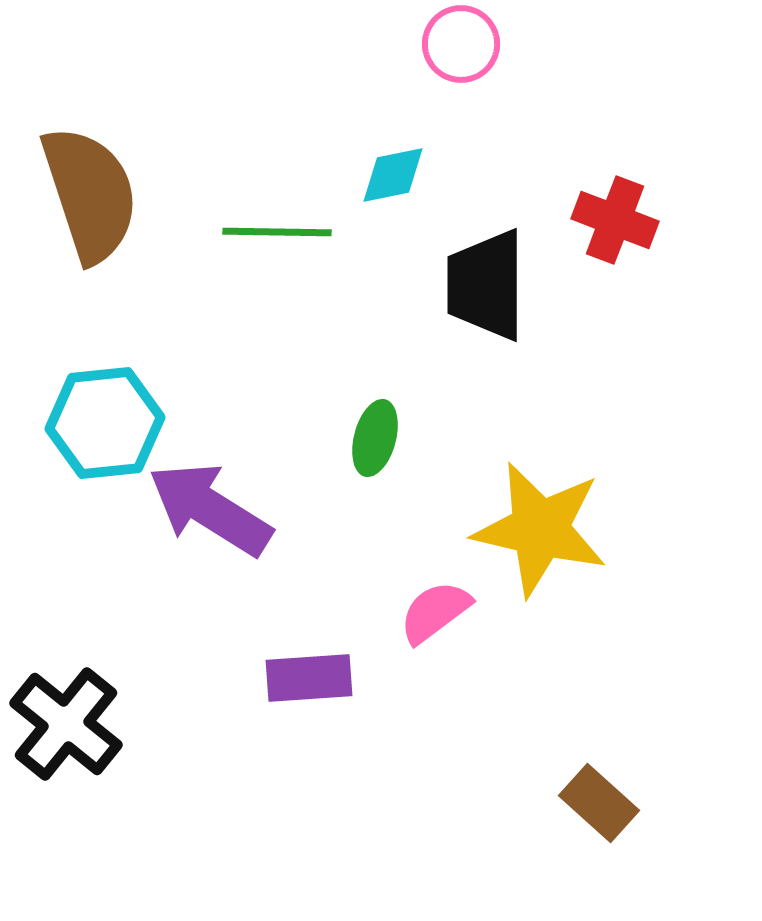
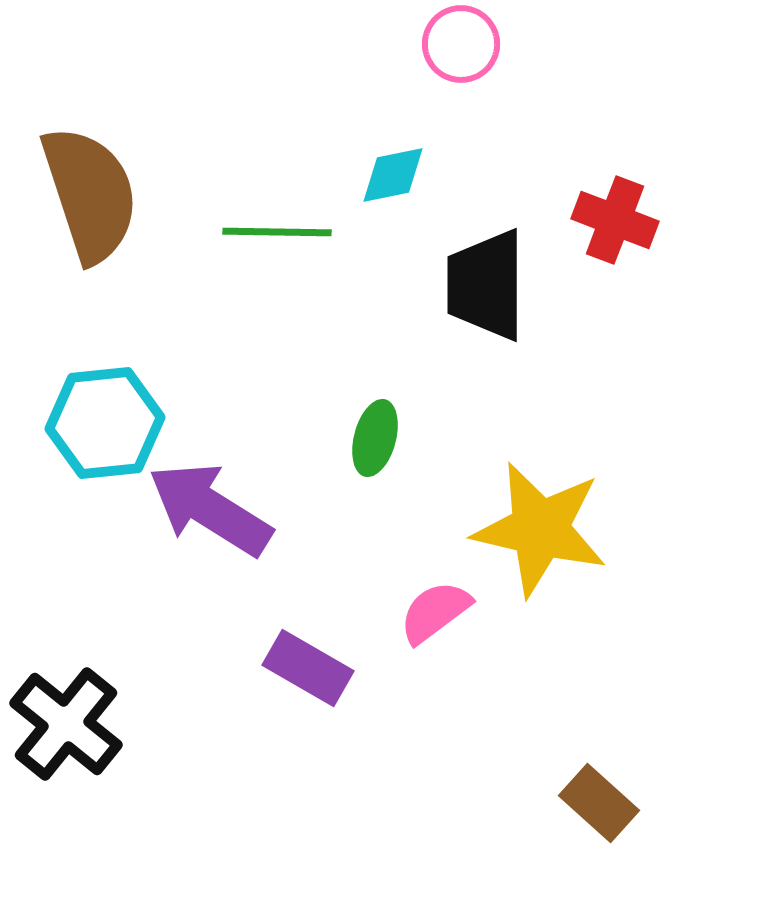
purple rectangle: moved 1 px left, 10 px up; rotated 34 degrees clockwise
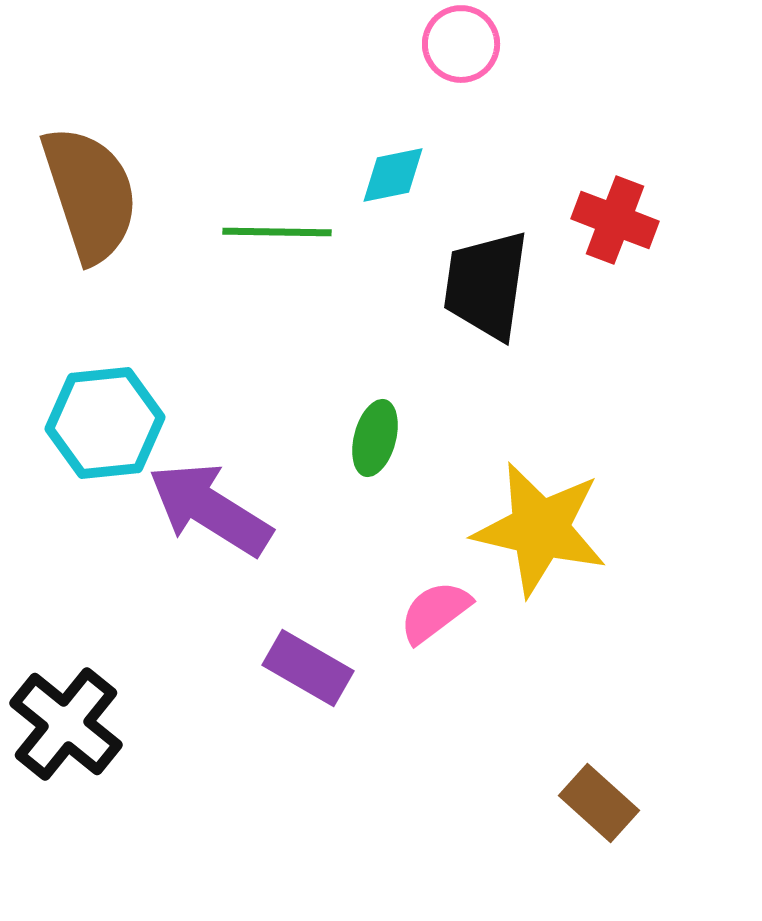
black trapezoid: rotated 8 degrees clockwise
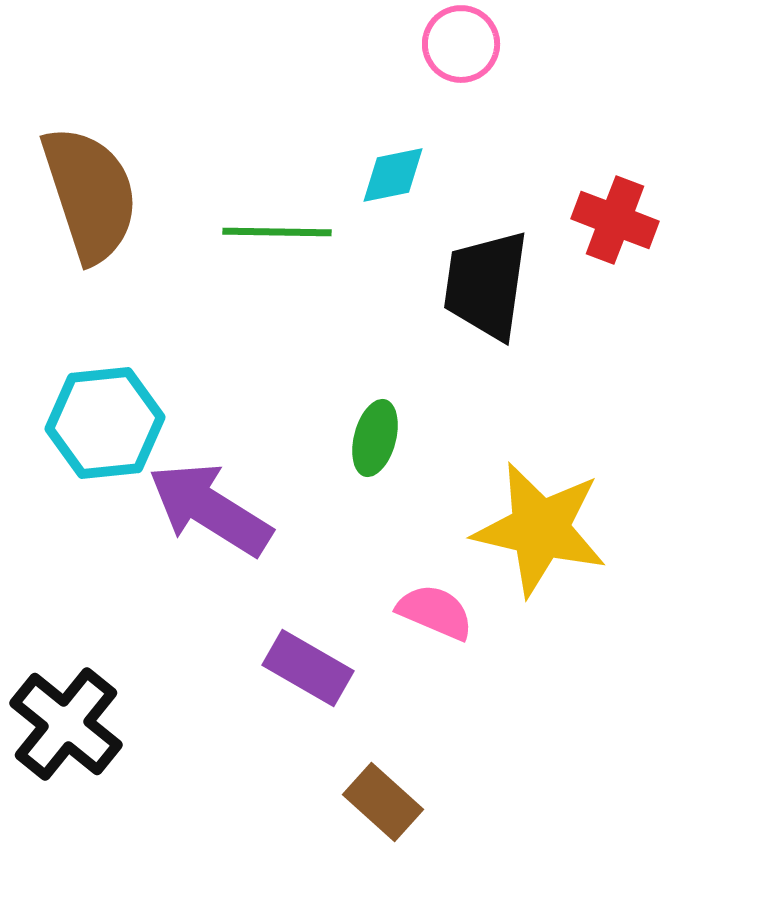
pink semicircle: rotated 60 degrees clockwise
brown rectangle: moved 216 px left, 1 px up
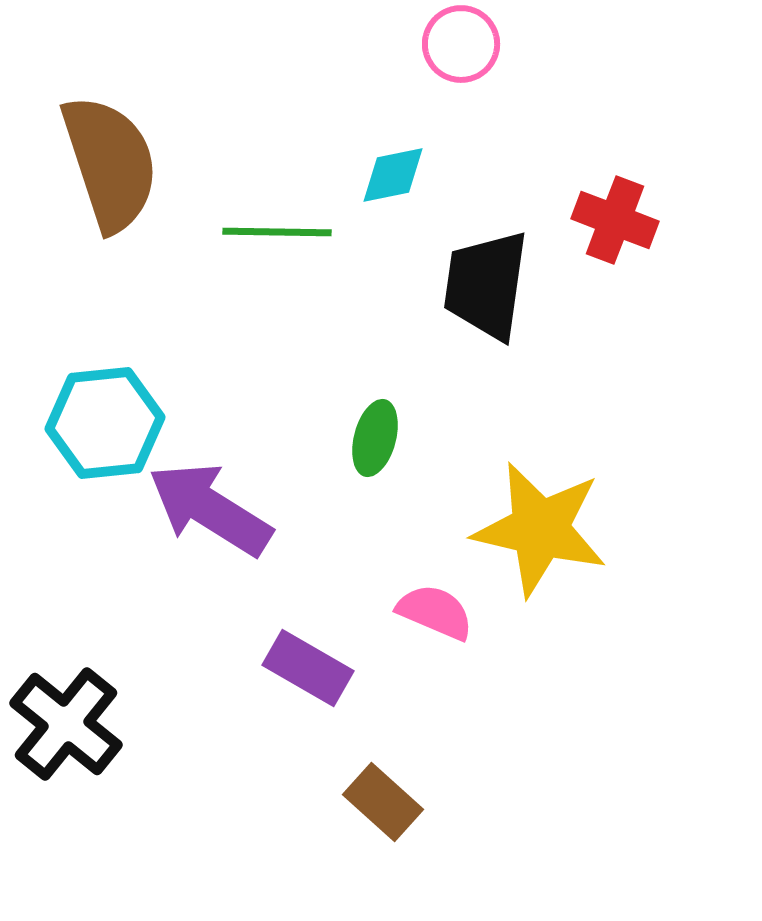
brown semicircle: moved 20 px right, 31 px up
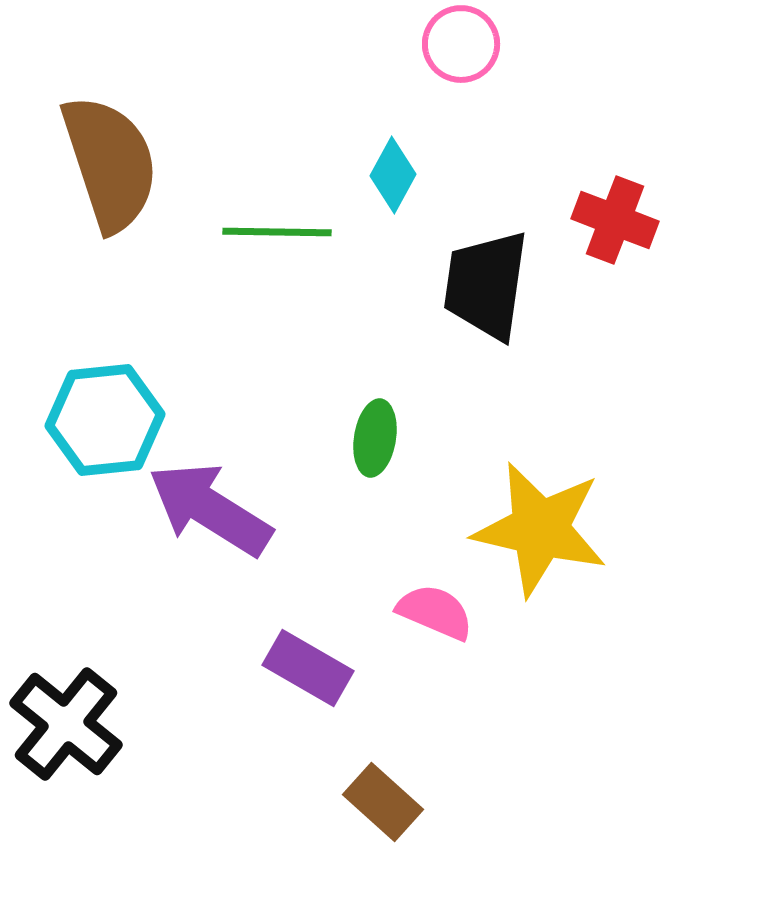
cyan diamond: rotated 50 degrees counterclockwise
cyan hexagon: moved 3 px up
green ellipse: rotated 6 degrees counterclockwise
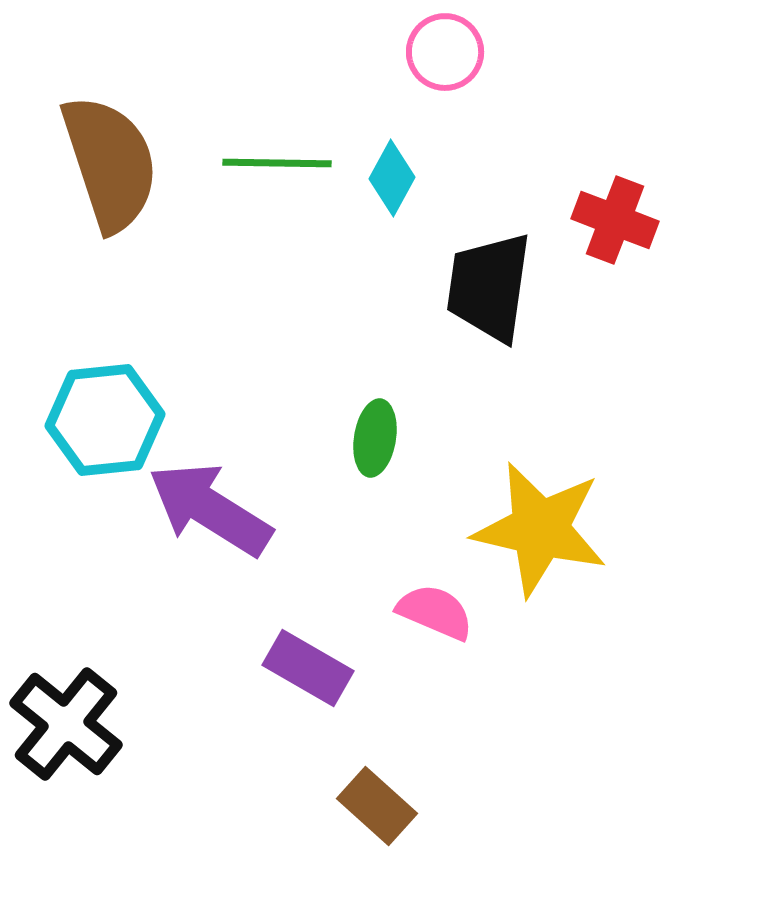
pink circle: moved 16 px left, 8 px down
cyan diamond: moved 1 px left, 3 px down
green line: moved 69 px up
black trapezoid: moved 3 px right, 2 px down
brown rectangle: moved 6 px left, 4 px down
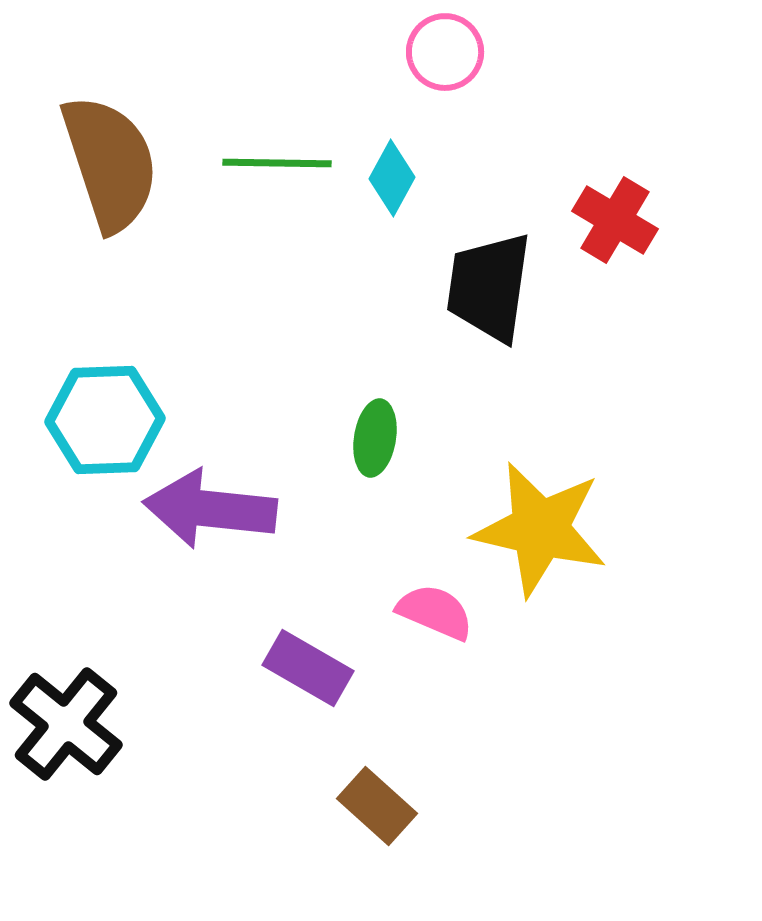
red cross: rotated 10 degrees clockwise
cyan hexagon: rotated 4 degrees clockwise
purple arrow: rotated 26 degrees counterclockwise
